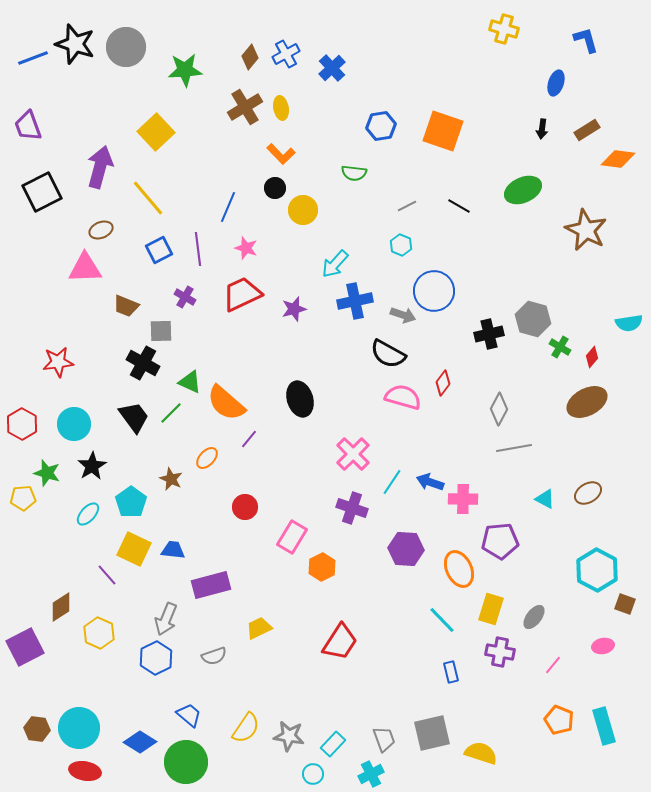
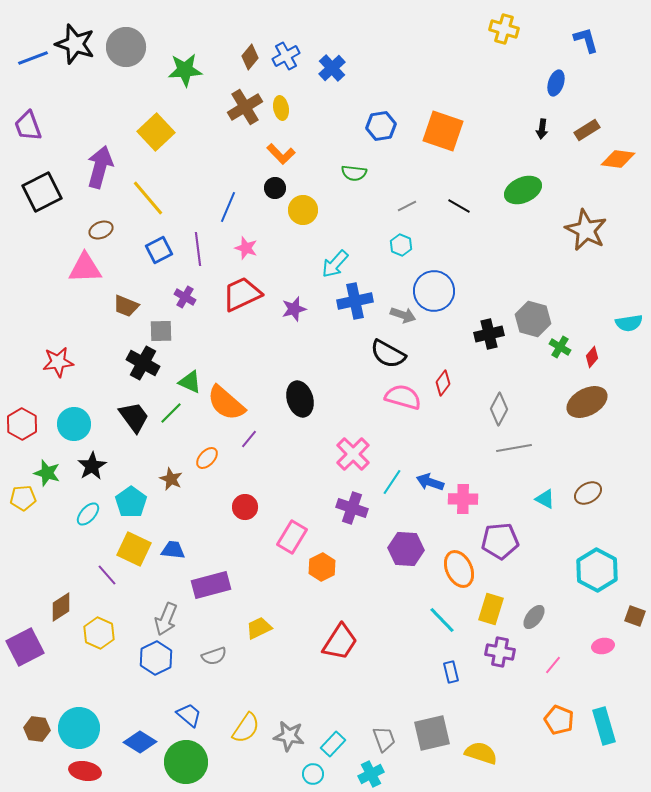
blue cross at (286, 54): moved 2 px down
brown square at (625, 604): moved 10 px right, 12 px down
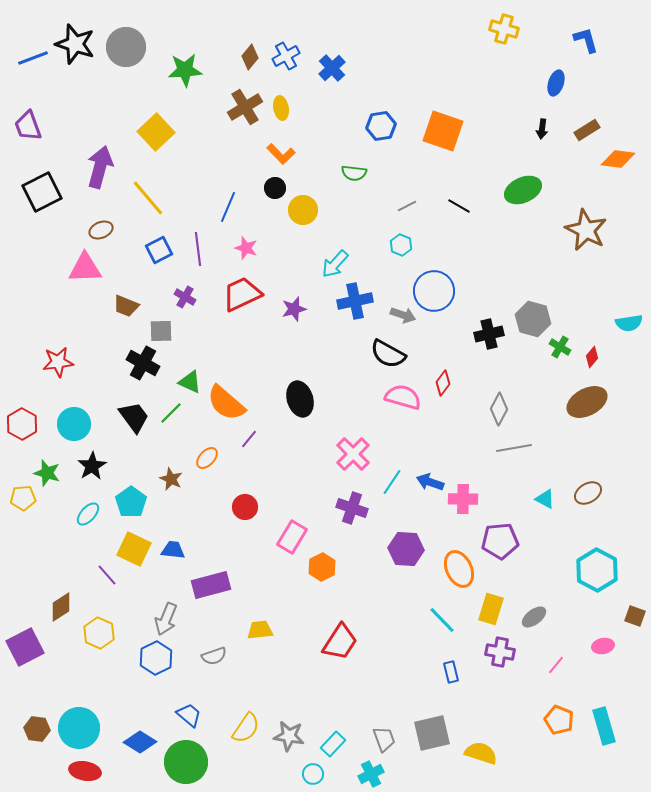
gray ellipse at (534, 617): rotated 15 degrees clockwise
yellow trapezoid at (259, 628): moved 1 px right, 2 px down; rotated 20 degrees clockwise
pink line at (553, 665): moved 3 px right
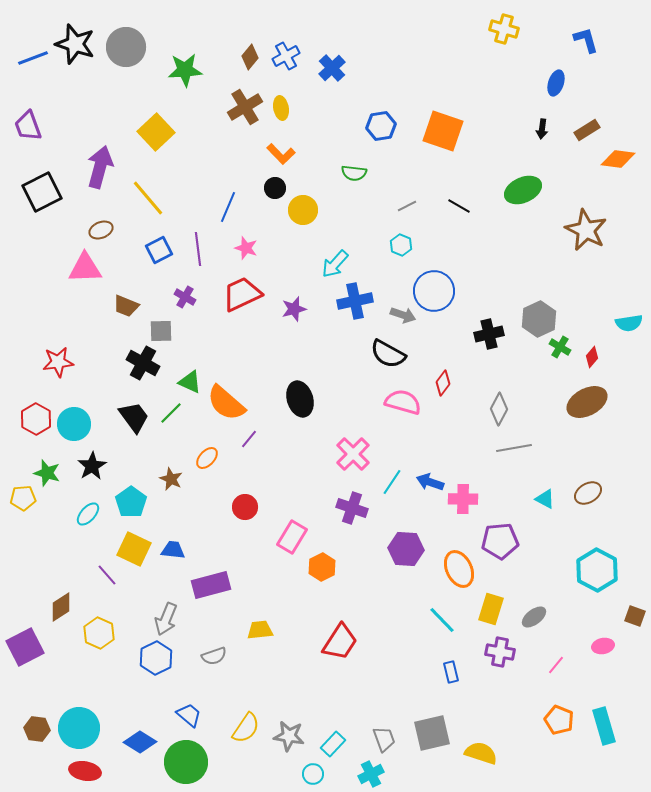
gray hexagon at (533, 319): moved 6 px right; rotated 20 degrees clockwise
pink semicircle at (403, 397): moved 5 px down
red hexagon at (22, 424): moved 14 px right, 5 px up
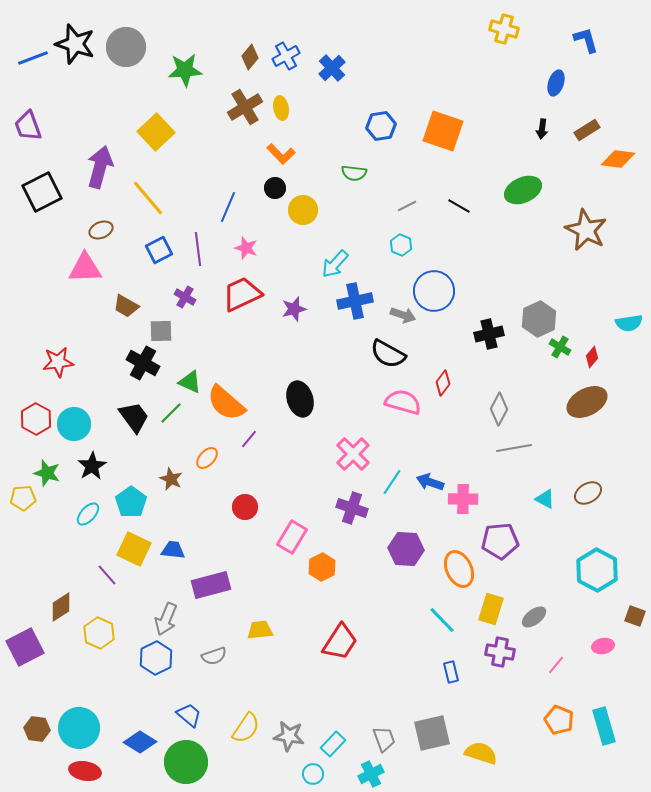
brown trapezoid at (126, 306): rotated 8 degrees clockwise
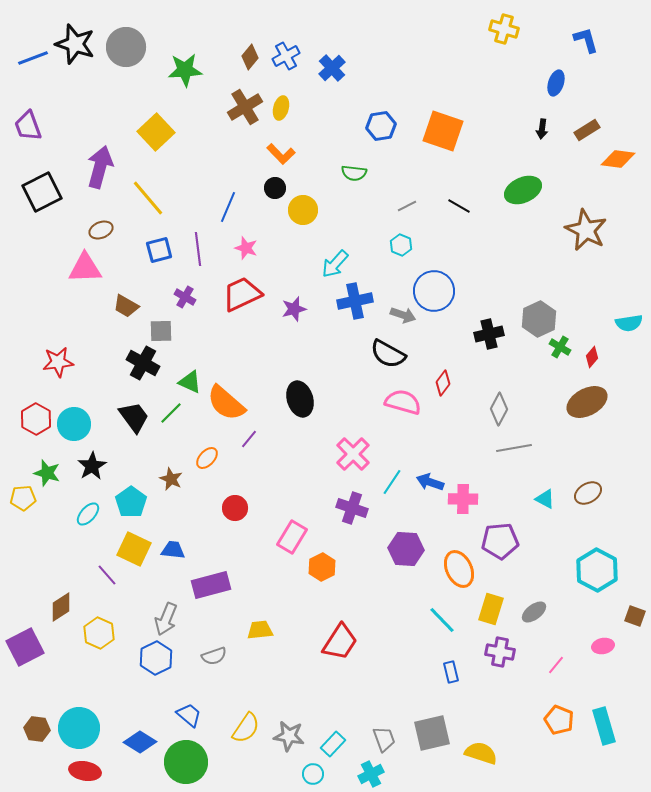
yellow ellipse at (281, 108): rotated 25 degrees clockwise
blue square at (159, 250): rotated 12 degrees clockwise
red circle at (245, 507): moved 10 px left, 1 px down
gray ellipse at (534, 617): moved 5 px up
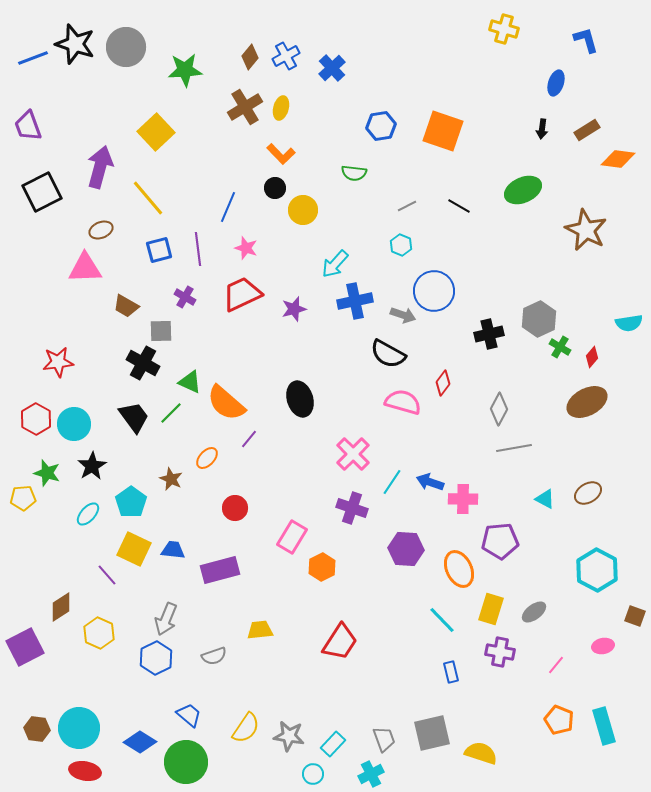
purple rectangle at (211, 585): moved 9 px right, 15 px up
